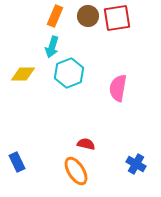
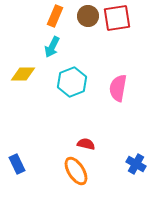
cyan arrow: rotated 10 degrees clockwise
cyan hexagon: moved 3 px right, 9 px down
blue rectangle: moved 2 px down
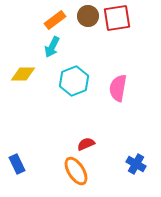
orange rectangle: moved 4 px down; rotated 30 degrees clockwise
cyan hexagon: moved 2 px right, 1 px up
red semicircle: rotated 36 degrees counterclockwise
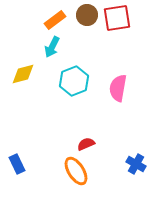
brown circle: moved 1 px left, 1 px up
yellow diamond: rotated 15 degrees counterclockwise
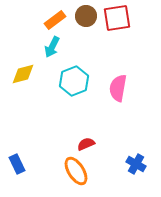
brown circle: moved 1 px left, 1 px down
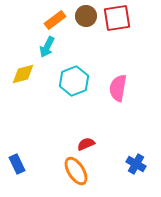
cyan arrow: moved 5 px left
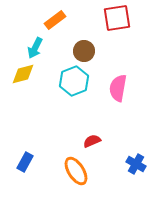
brown circle: moved 2 px left, 35 px down
cyan arrow: moved 12 px left, 1 px down
red semicircle: moved 6 px right, 3 px up
blue rectangle: moved 8 px right, 2 px up; rotated 54 degrees clockwise
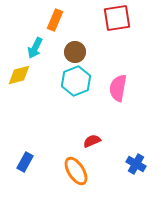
orange rectangle: rotated 30 degrees counterclockwise
brown circle: moved 9 px left, 1 px down
yellow diamond: moved 4 px left, 1 px down
cyan hexagon: moved 2 px right
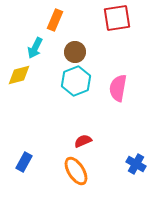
red semicircle: moved 9 px left
blue rectangle: moved 1 px left
